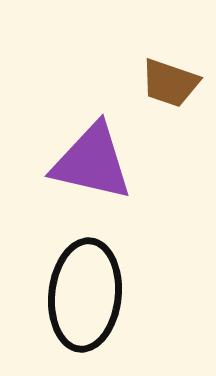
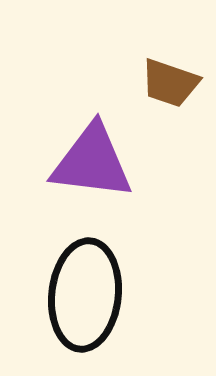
purple triangle: rotated 6 degrees counterclockwise
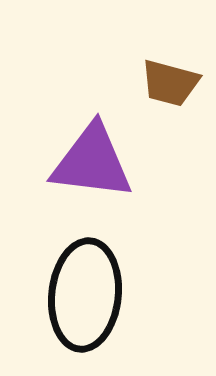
brown trapezoid: rotated 4 degrees counterclockwise
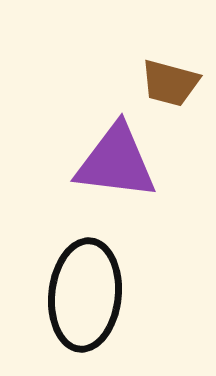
purple triangle: moved 24 px right
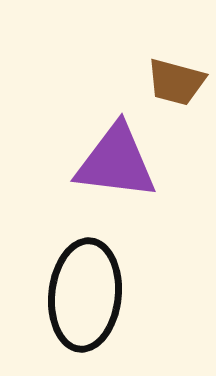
brown trapezoid: moved 6 px right, 1 px up
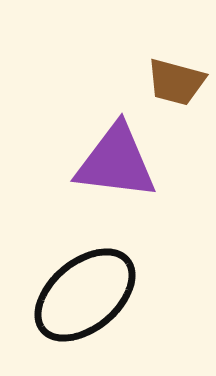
black ellipse: rotated 44 degrees clockwise
